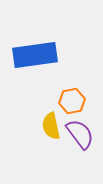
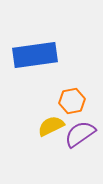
yellow semicircle: rotated 76 degrees clockwise
purple semicircle: rotated 88 degrees counterclockwise
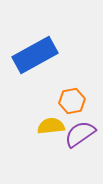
blue rectangle: rotated 21 degrees counterclockwise
yellow semicircle: rotated 20 degrees clockwise
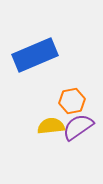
blue rectangle: rotated 6 degrees clockwise
purple semicircle: moved 2 px left, 7 px up
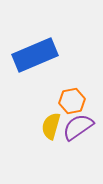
yellow semicircle: rotated 68 degrees counterclockwise
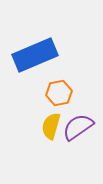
orange hexagon: moved 13 px left, 8 px up
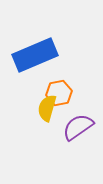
yellow semicircle: moved 4 px left, 18 px up
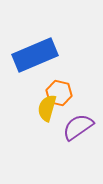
orange hexagon: rotated 25 degrees clockwise
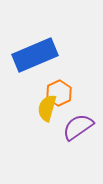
orange hexagon: rotated 20 degrees clockwise
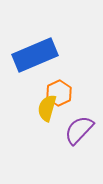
purple semicircle: moved 1 px right, 3 px down; rotated 12 degrees counterclockwise
